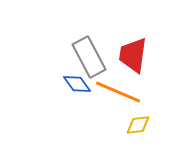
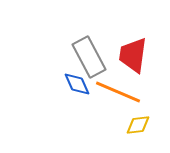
blue diamond: rotated 12 degrees clockwise
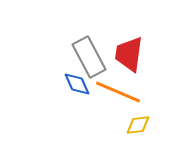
red trapezoid: moved 4 px left, 1 px up
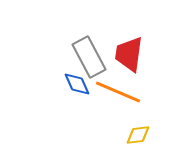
yellow diamond: moved 10 px down
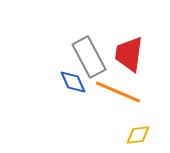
blue diamond: moved 4 px left, 2 px up
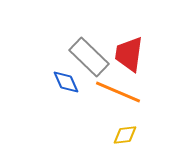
gray rectangle: rotated 18 degrees counterclockwise
blue diamond: moved 7 px left
yellow diamond: moved 13 px left
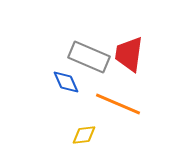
gray rectangle: rotated 21 degrees counterclockwise
orange line: moved 12 px down
yellow diamond: moved 41 px left
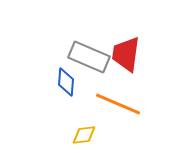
red trapezoid: moved 3 px left
blue diamond: rotated 28 degrees clockwise
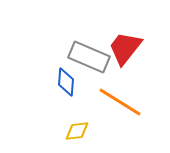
red trapezoid: moved 1 px left, 6 px up; rotated 30 degrees clockwise
orange line: moved 2 px right, 2 px up; rotated 9 degrees clockwise
yellow diamond: moved 7 px left, 4 px up
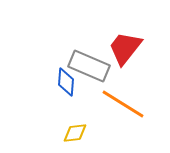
gray rectangle: moved 9 px down
orange line: moved 3 px right, 2 px down
yellow diamond: moved 2 px left, 2 px down
